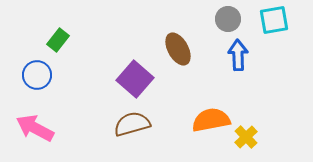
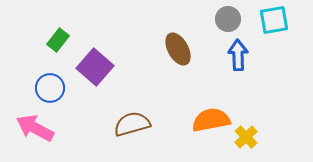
blue circle: moved 13 px right, 13 px down
purple square: moved 40 px left, 12 px up
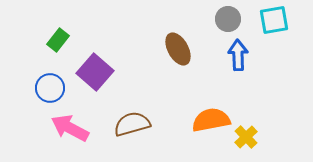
purple square: moved 5 px down
pink arrow: moved 35 px right
